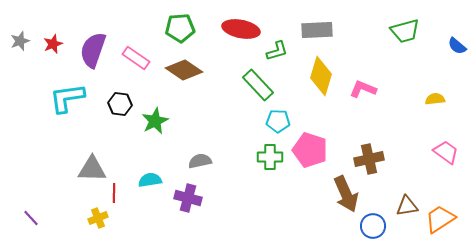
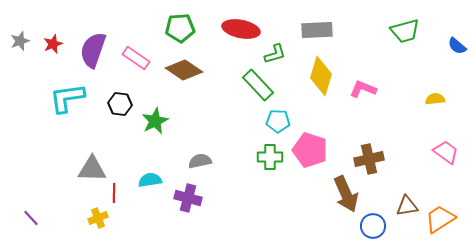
green L-shape: moved 2 px left, 3 px down
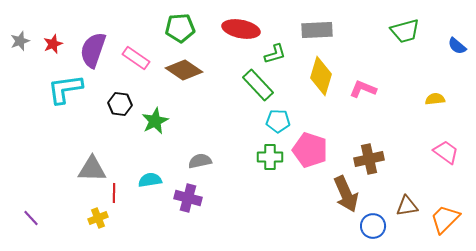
cyan L-shape: moved 2 px left, 9 px up
orange trapezoid: moved 5 px right; rotated 12 degrees counterclockwise
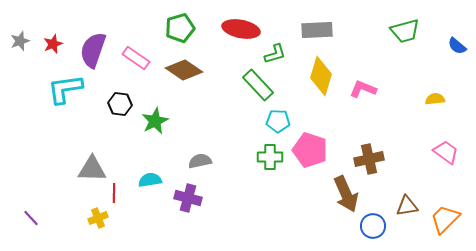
green pentagon: rotated 12 degrees counterclockwise
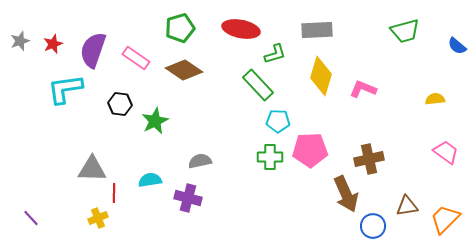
pink pentagon: rotated 20 degrees counterclockwise
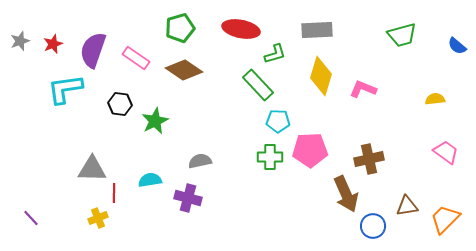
green trapezoid: moved 3 px left, 4 px down
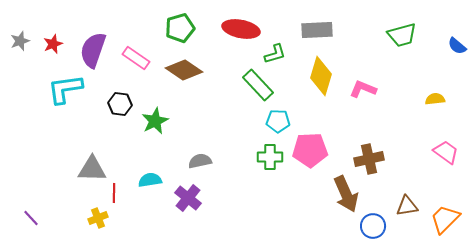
purple cross: rotated 24 degrees clockwise
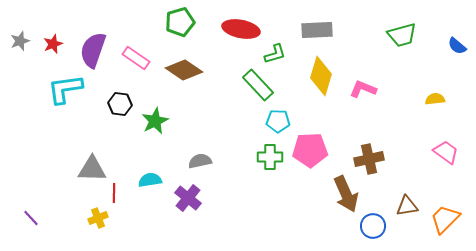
green pentagon: moved 6 px up
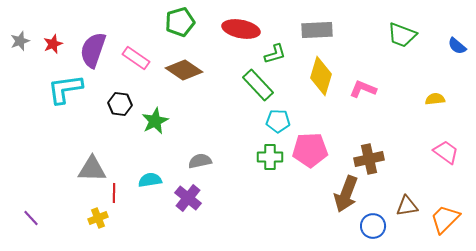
green trapezoid: rotated 36 degrees clockwise
brown arrow: rotated 45 degrees clockwise
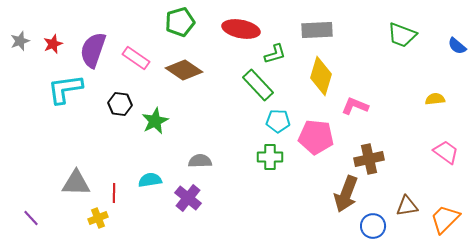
pink L-shape: moved 8 px left, 17 px down
pink pentagon: moved 6 px right, 13 px up; rotated 8 degrees clockwise
gray semicircle: rotated 10 degrees clockwise
gray triangle: moved 16 px left, 14 px down
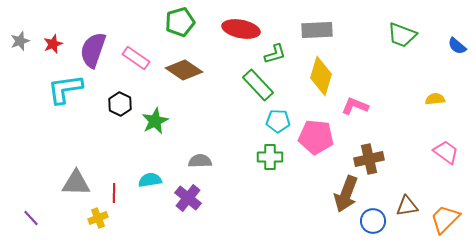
black hexagon: rotated 20 degrees clockwise
blue circle: moved 5 px up
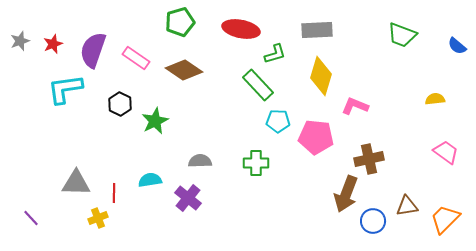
green cross: moved 14 px left, 6 px down
